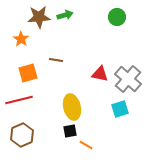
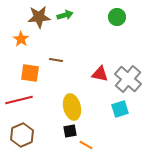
orange square: moved 2 px right; rotated 24 degrees clockwise
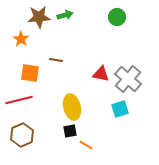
red triangle: moved 1 px right
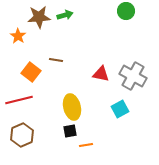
green circle: moved 9 px right, 6 px up
orange star: moved 3 px left, 3 px up
orange square: moved 1 px right, 1 px up; rotated 30 degrees clockwise
gray cross: moved 5 px right, 3 px up; rotated 12 degrees counterclockwise
cyan square: rotated 12 degrees counterclockwise
orange line: rotated 40 degrees counterclockwise
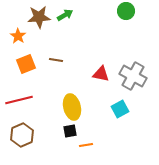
green arrow: rotated 14 degrees counterclockwise
orange square: moved 5 px left, 8 px up; rotated 30 degrees clockwise
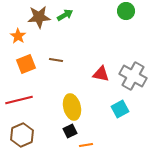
black square: rotated 16 degrees counterclockwise
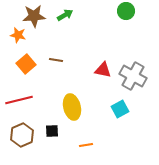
brown star: moved 5 px left, 1 px up
orange star: moved 1 px up; rotated 21 degrees counterclockwise
orange square: rotated 18 degrees counterclockwise
red triangle: moved 2 px right, 4 px up
black square: moved 18 px left; rotated 24 degrees clockwise
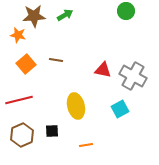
yellow ellipse: moved 4 px right, 1 px up
